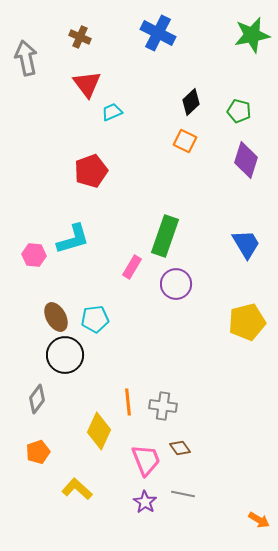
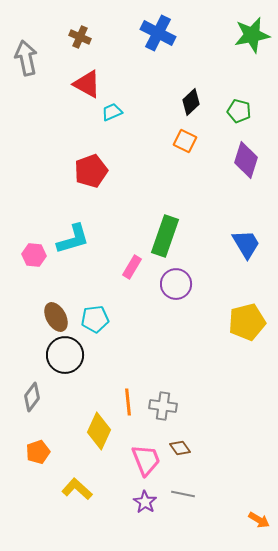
red triangle: rotated 24 degrees counterclockwise
gray diamond: moved 5 px left, 2 px up
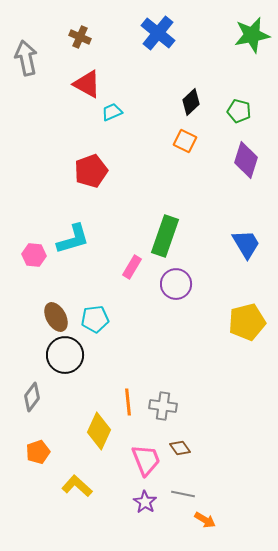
blue cross: rotated 12 degrees clockwise
yellow L-shape: moved 3 px up
orange arrow: moved 54 px left
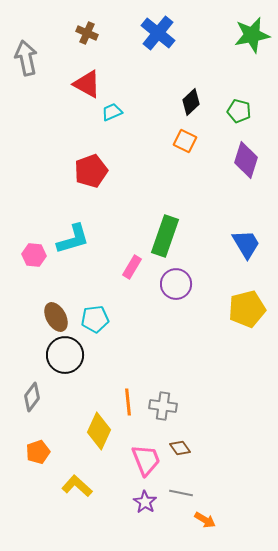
brown cross: moved 7 px right, 4 px up
yellow pentagon: moved 13 px up
gray line: moved 2 px left, 1 px up
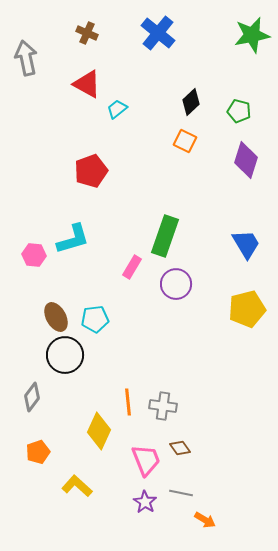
cyan trapezoid: moved 5 px right, 3 px up; rotated 15 degrees counterclockwise
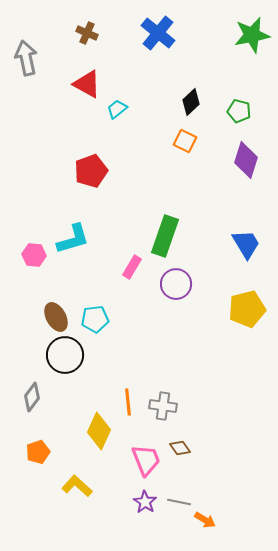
gray line: moved 2 px left, 9 px down
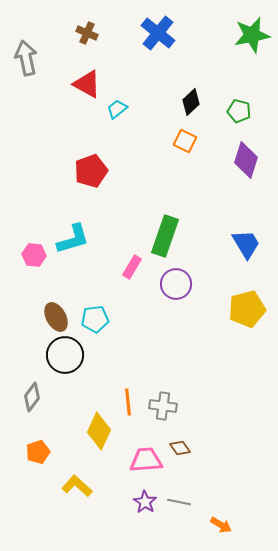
pink trapezoid: rotated 72 degrees counterclockwise
orange arrow: moved 16 px right, 5 px down
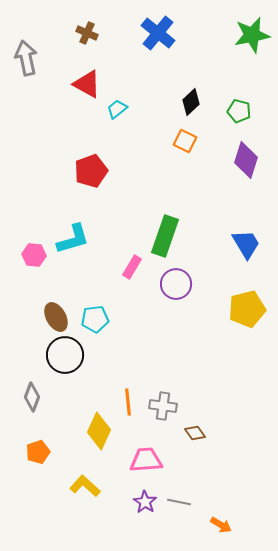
gray diamond: rotated 16 degrees counterclockwise
brown diamond: moved 15 px right, 15 px up
yellow L-shape: moved 8 px right
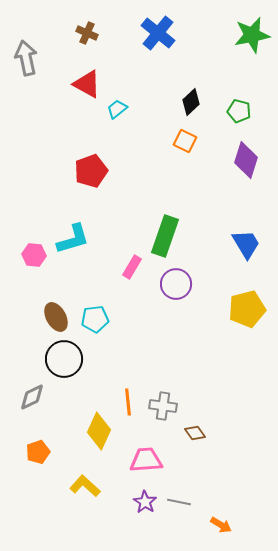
black circle: moved 1 px left, 4 px down
gray diamond: rotated 44 degrees clockwise
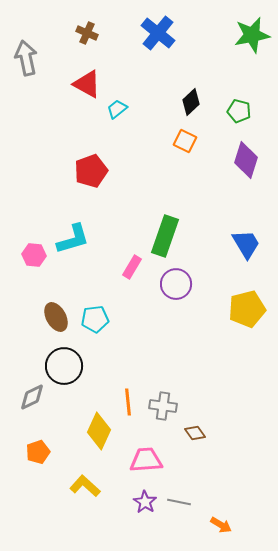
black circle: moved 7 px down
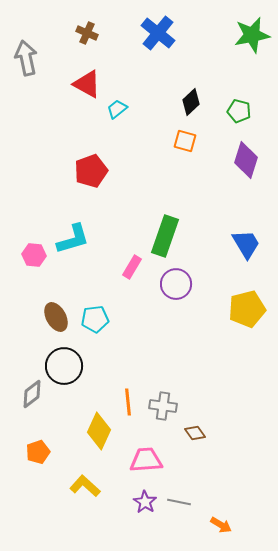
orange square: rotated 10 degrees counterclockwise
gray diamond: moved 3 px up; rotated 12 degrees counterclockwise
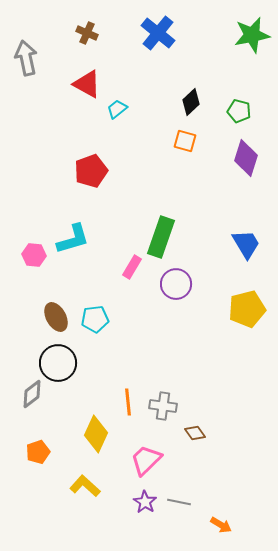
purple diamond: moved 2 px up
green rectangle: moved 4 px left, 1 px down
black circle: moved 6 px left, 3 px up
yellow diamond: moved 3 px left, 3 px down
pink trapezoid: rotated 40 degrees counterclockwise
